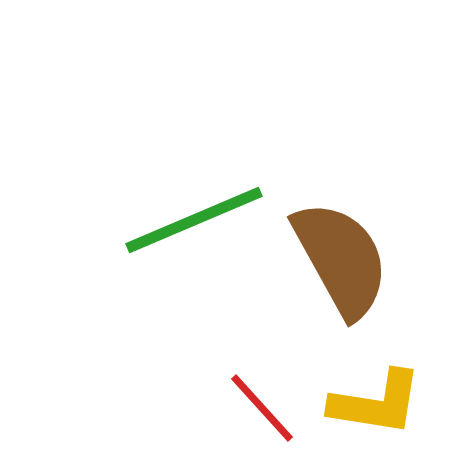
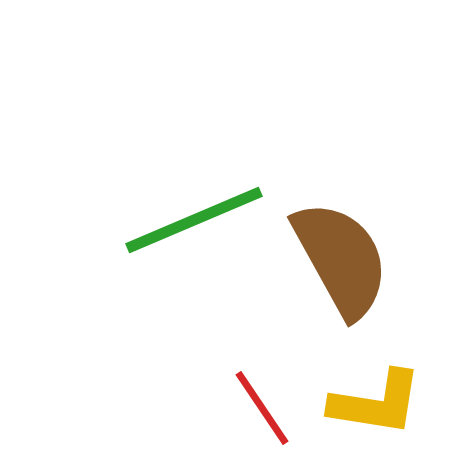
red line: rotated 8 degrees clockwise
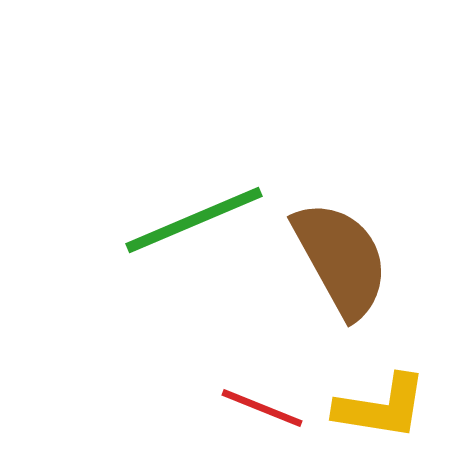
yellow L-shape: moved 5 px right, 4 px down
red line: rotated 34 degrees counterclockwise
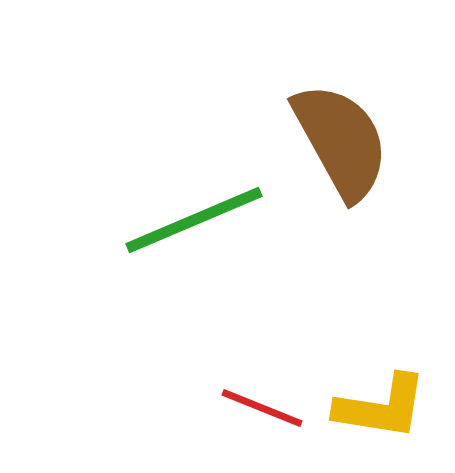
brown semicircle: moved 118 px up
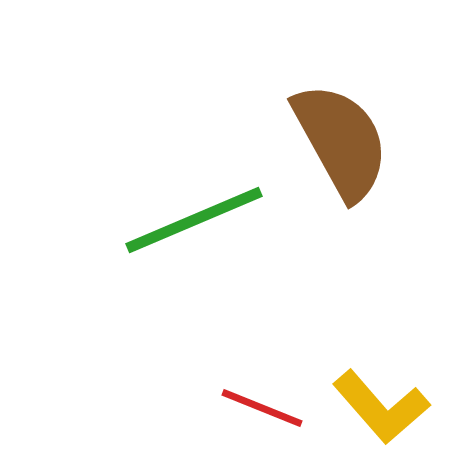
yellow L-shape: rotated 40 degrees clockwise
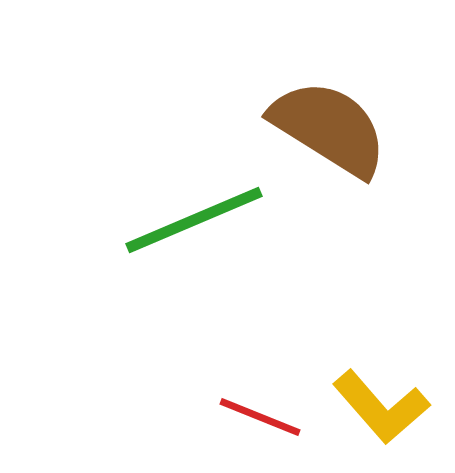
brown semicircle: moved 12 px left, 13 px up; rotated 29 degrees counterclockwise
red line: moved 2 px left, 9 px down
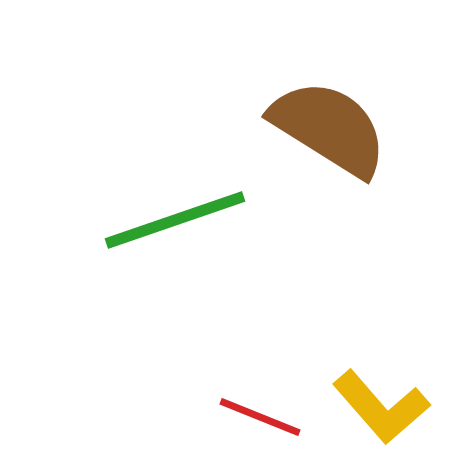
green line: moved 19 px left; rotated 4 degrees clockwise
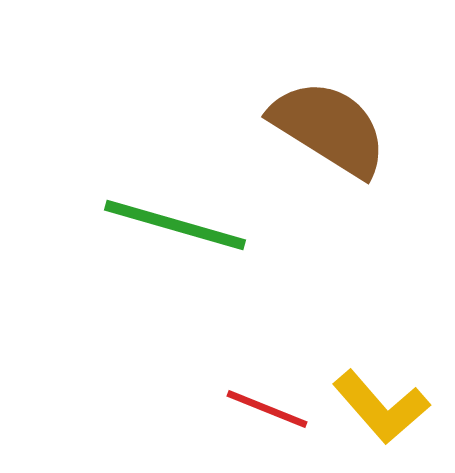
green line: moved 5 px down; rotated 35 degrees clockwise
red line: moved 7 px right, 8 px up
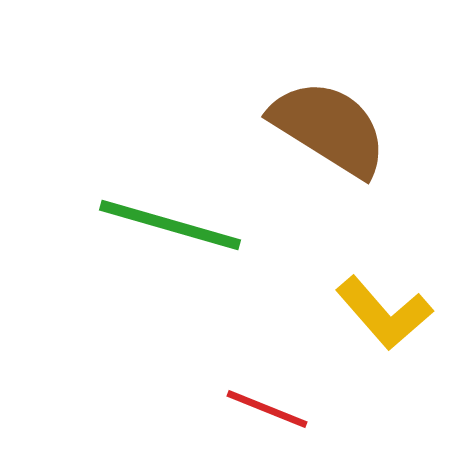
green line: moved 5 px left
yellow L-shape: moved 3 px right, 94 px up
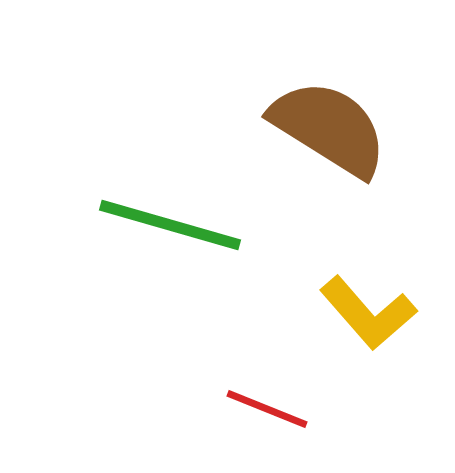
yellow L-shape: moved 16 px left
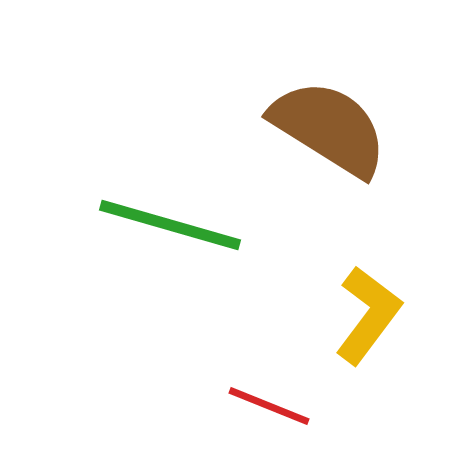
yellow L-shape: moved 2 px down; rotated 102 degrees counterclockwise
red line: moved 2 px right, 3 px up
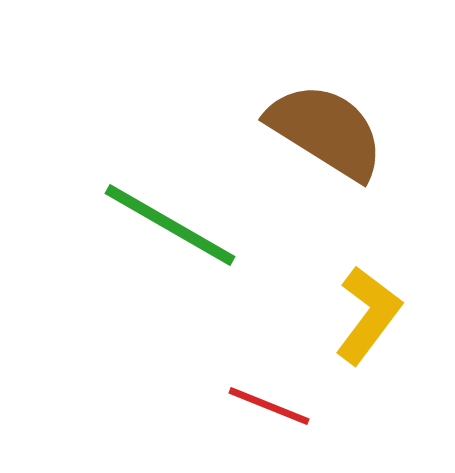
brown semicircle: moved 3 px left, 3 px down
green line: rotated 14 degrees clockwise
